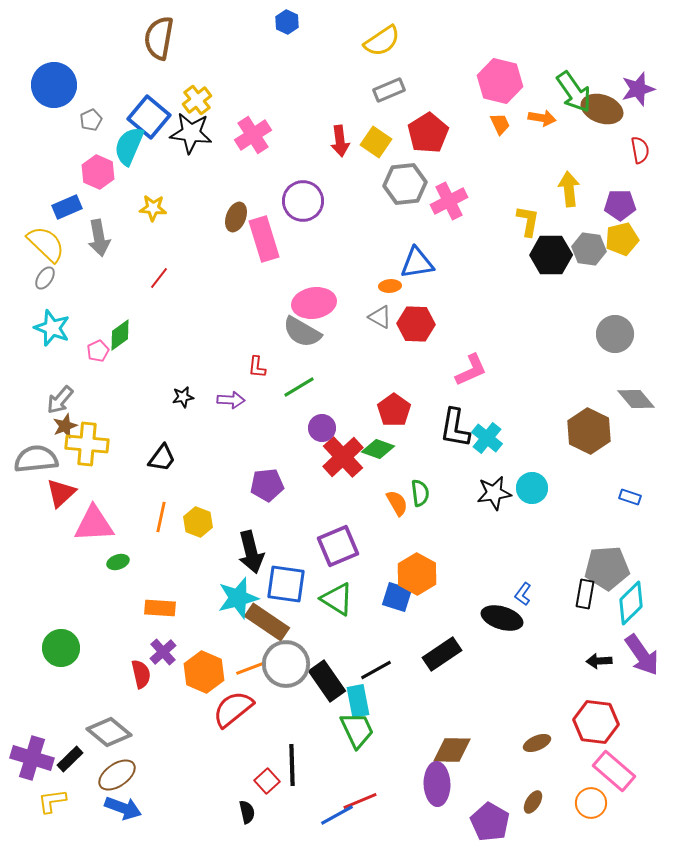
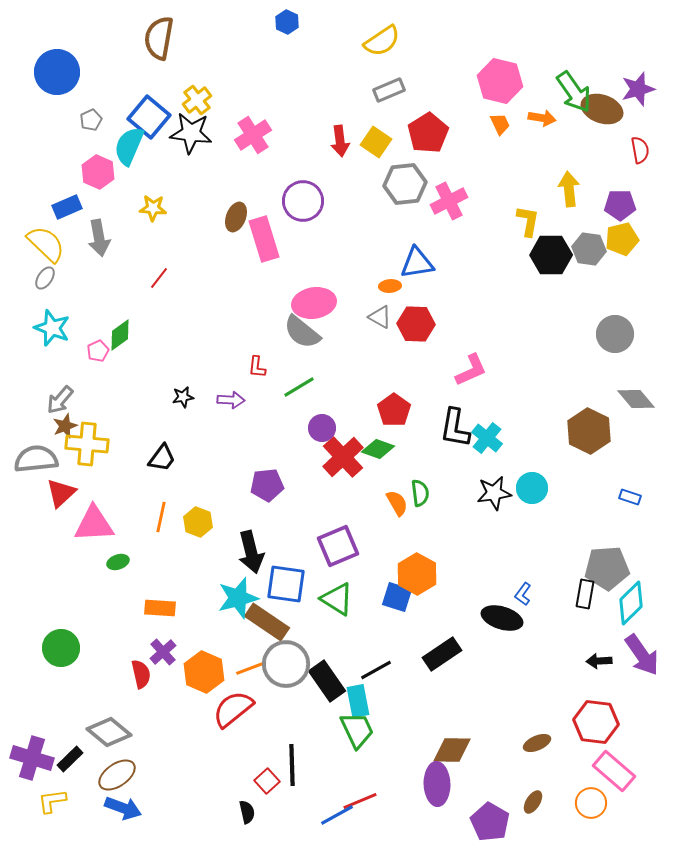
blue circle at (54, 85): moved 3 px right, 13 px up
gray semicircle at (302, 332): rotated 9 degrees clockwise
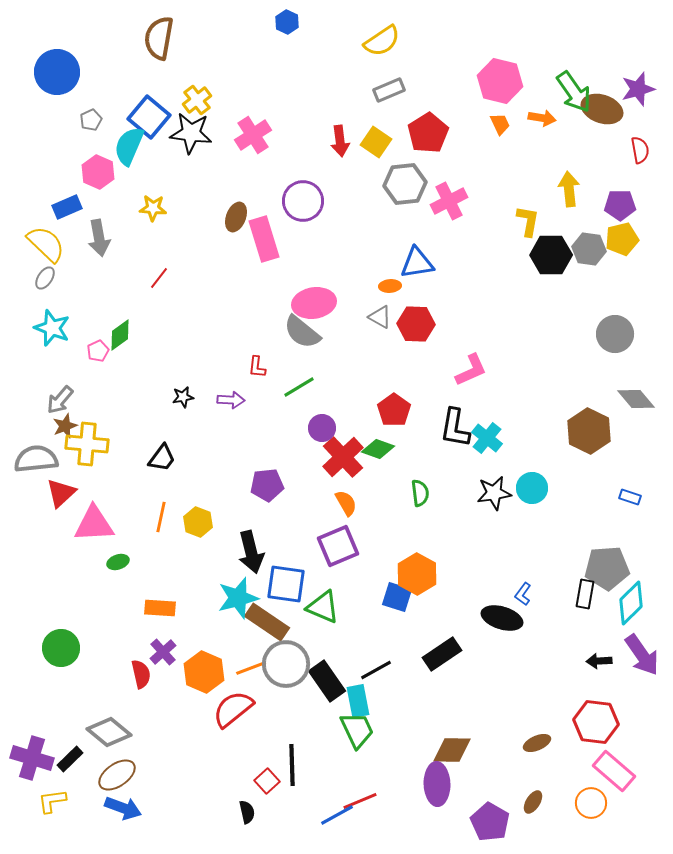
orange semicircle at (397, 503): moved 51 px left
green triangle at (337, 599): moved 14 px left, 8 px down; rotated 9 degrees counterclockwise
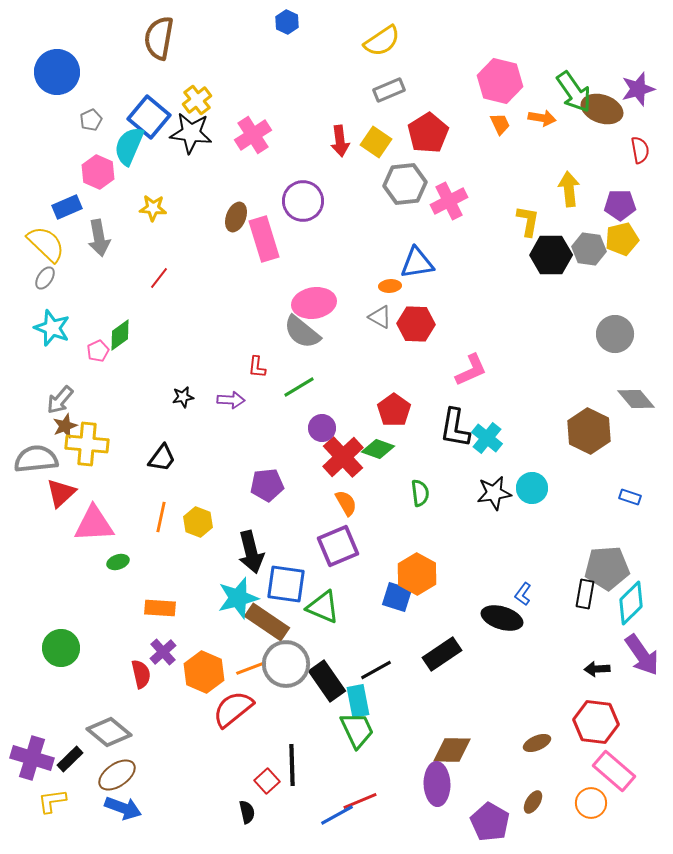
black arrow at (599, 661): moved 2 px left, 8 px down
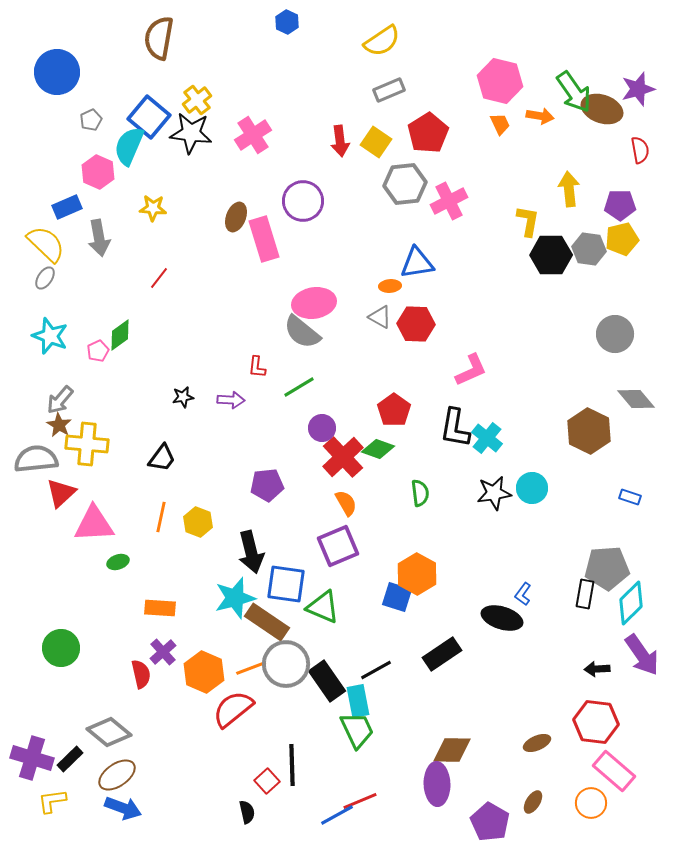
orange arrow at (542, 118): moved 2 px left, 2 px up
cyan star at (52, 328): moved 2 px left, 8 px down
brown star at (65, 426): moved 6 px left, 1 px up; rotated 20 degrees counterclockwise
cyan star at (238, 598): moved 3 px left
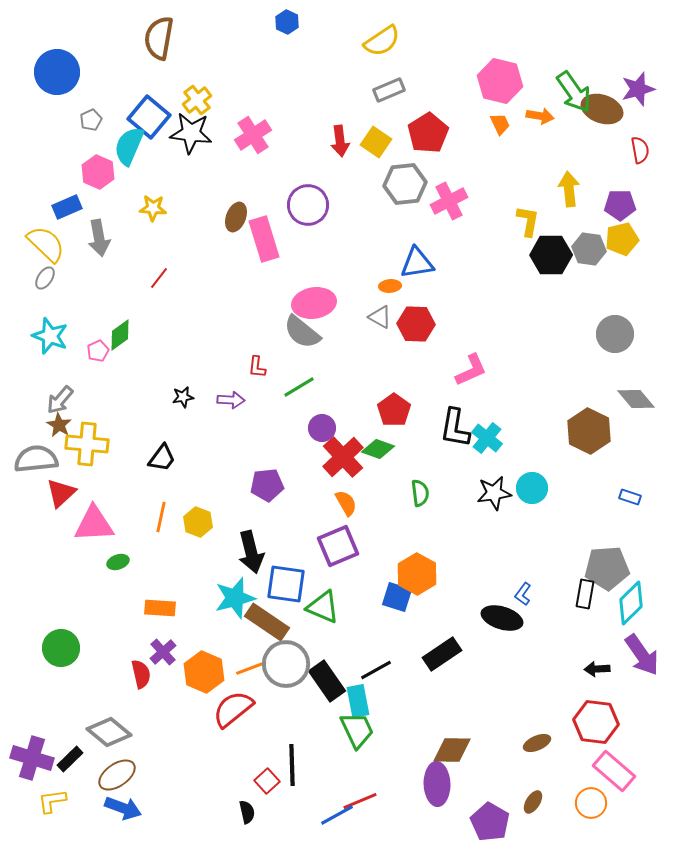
purple circle at (303, 201): moved 5 px right, 4 px down
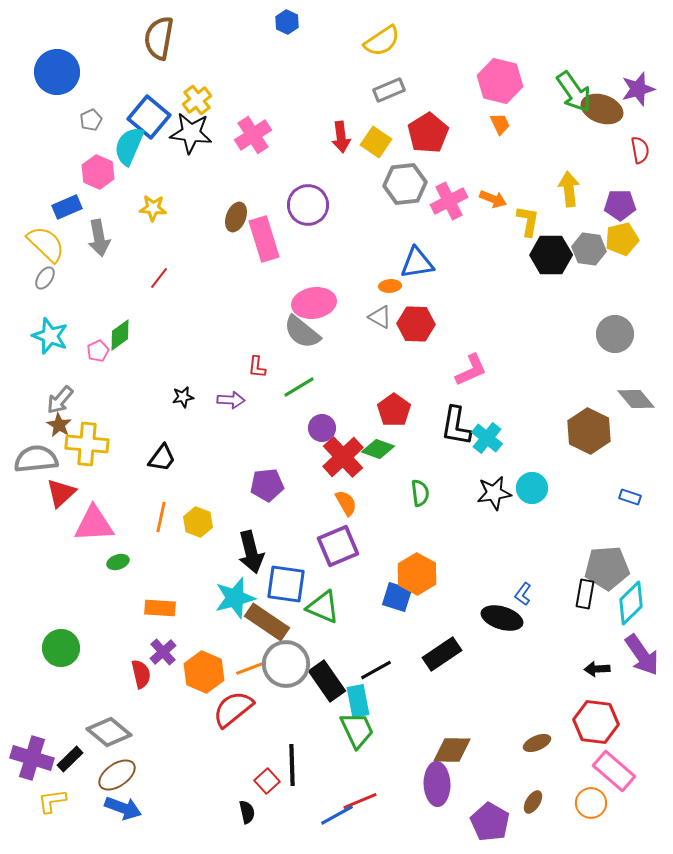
orange arrow at (540, 116): moved 47 px left, 83 px down; rotated 12 degrees clockwise
red arrow at (340, 141): moved 1 px right, 4 px up
black L-shape at (455, 428): moved 1 px right, 2 px up
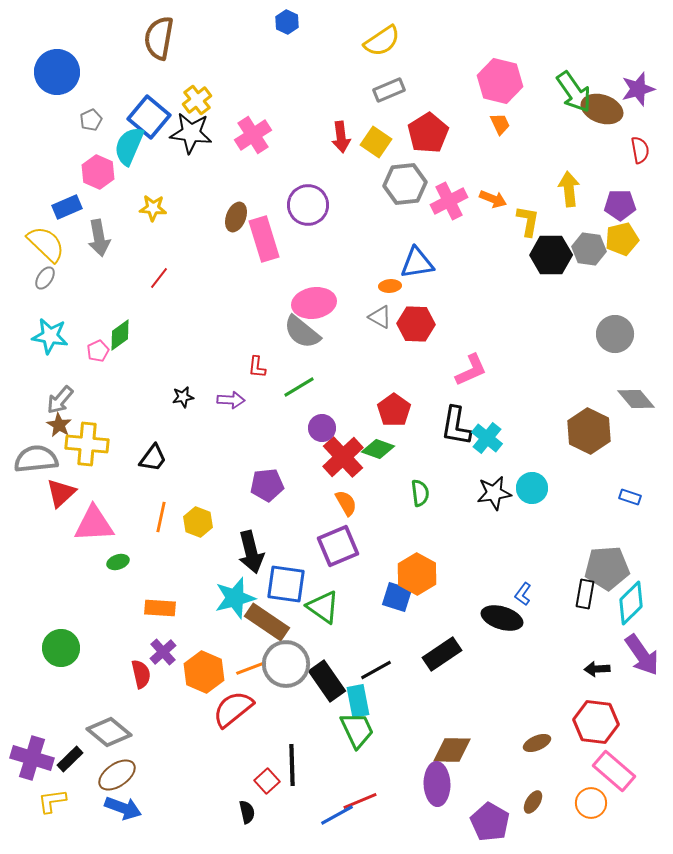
cyan star at (50, 336): rotated 12 degrees counterclockwise
black trapezoid at (162, 458): moved 9 px left
green triangle at (323, 607): rotated 12 degrees clockwise
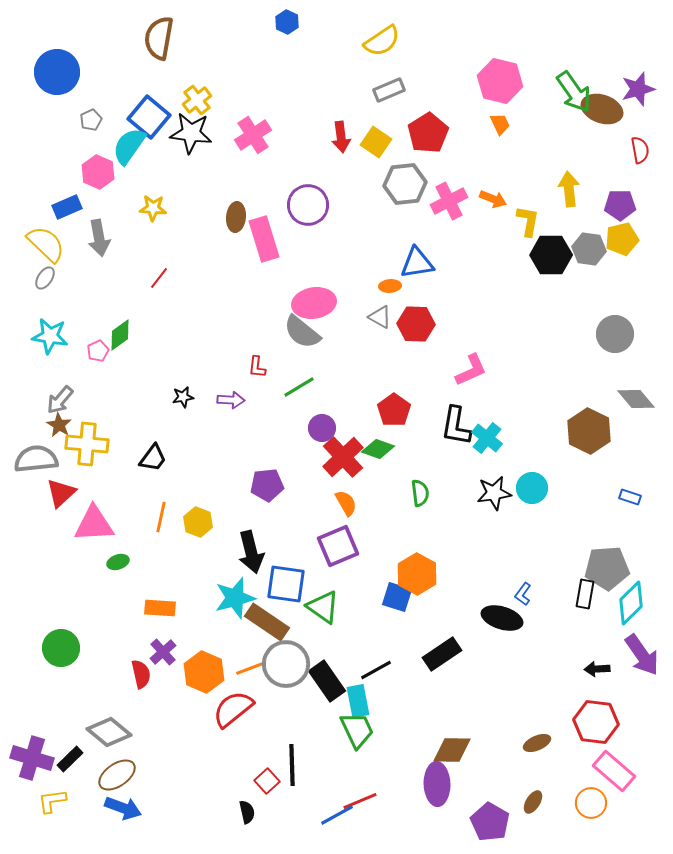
cyan semicircle at (129, 146): rotated 12 degrees clockwise
brown ellipse at (236, 217): rotated 16 degrees counterclockwise
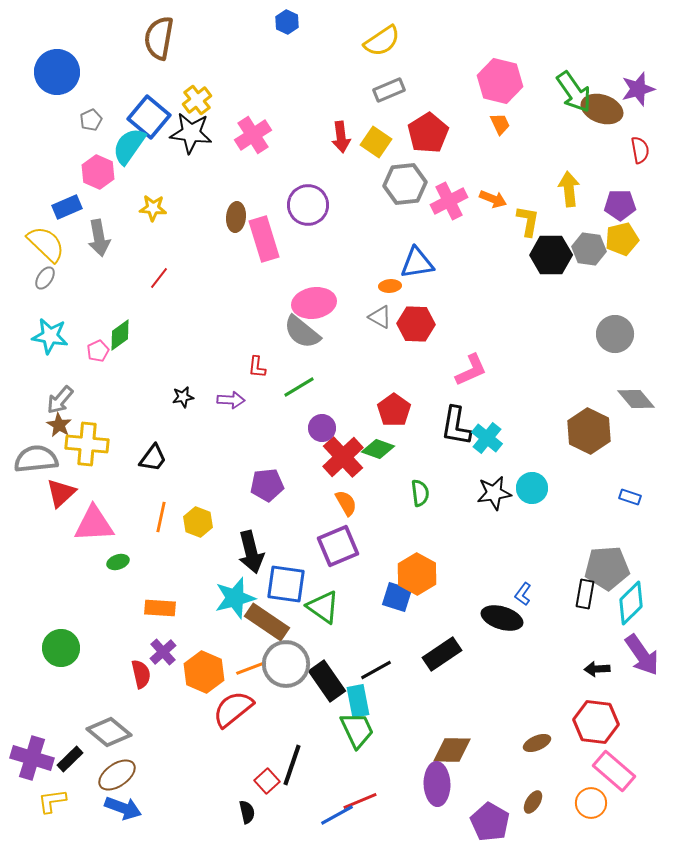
black line at (292, 765): rotated 21 degrees clockwise
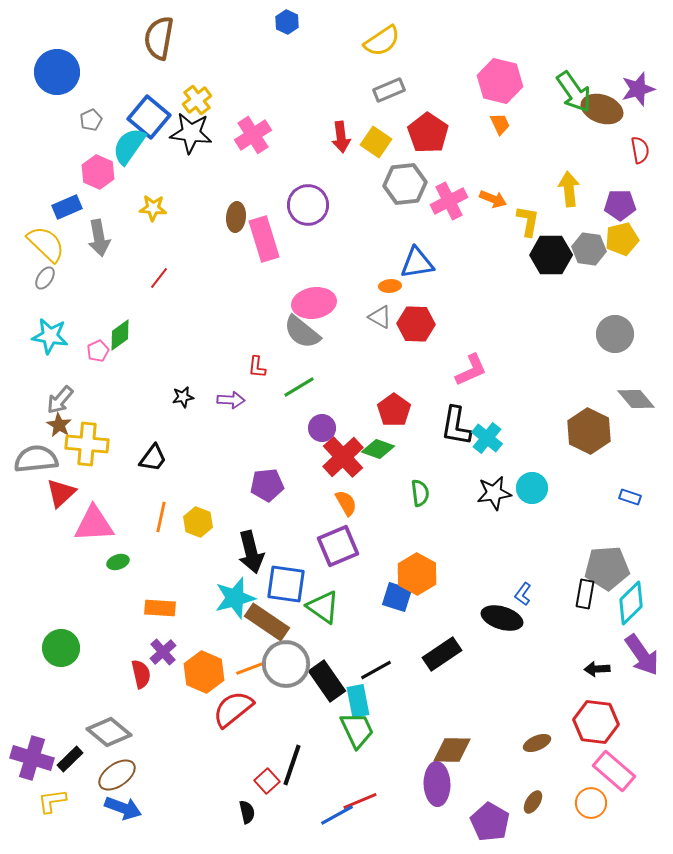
red pentagon at (428, 133): rotated 6 degrees counterclockwise
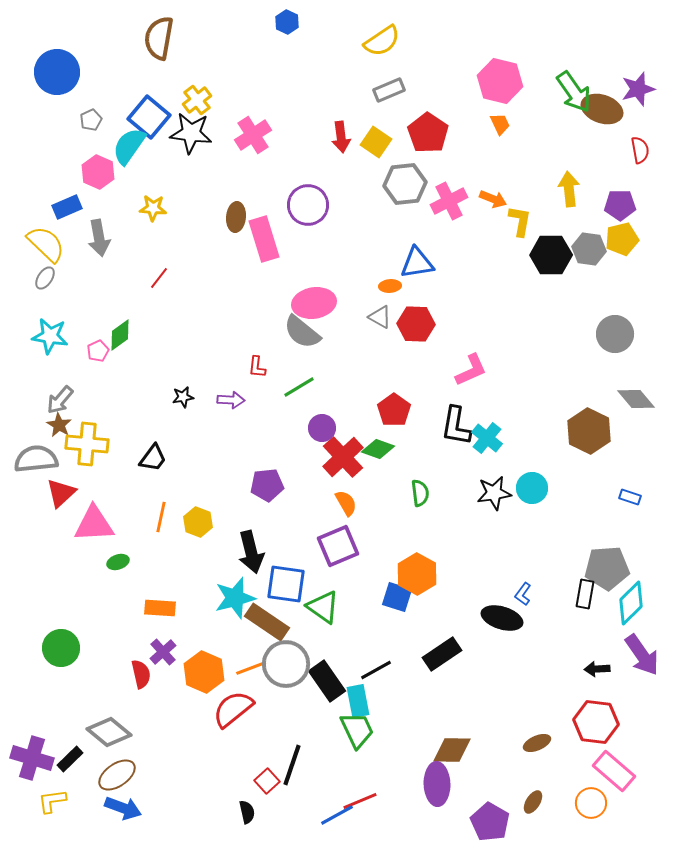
yellow L-shape at (528, 221): moved 8 px left
